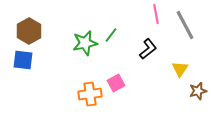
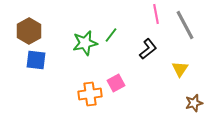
blue square: moved 13 px right
brown star: moved 4 px left, 12 px down
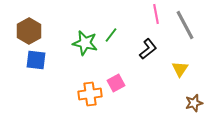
green star: rotated 25 degrees clockwise
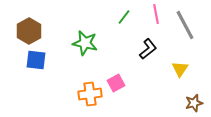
green line: moved 13 px right, 18 px up
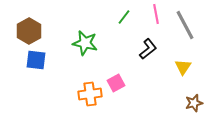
yellow triangle: moved 3 px right, 2 px up
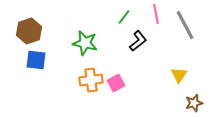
brown hexagon: rotated 10 degrees clockwise
black L-shape: moved 10 px left, 8 px up
yellow triangle: moved 4 px left, 8 px down
orange cross: moved 1 px right, 14 px up
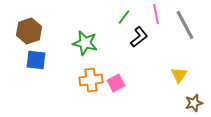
black L-shape: moved 1 px right, 4 px up
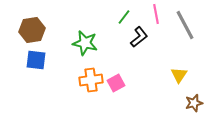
brown hexagon: moved 3 px right, 1 px up; rotated 10 degrees clockwise
